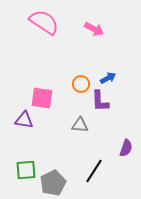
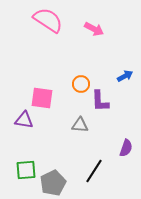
pink semicircle: moved 4 px right, 2 px up
blue arrow: moved 17 px right, 2 px up
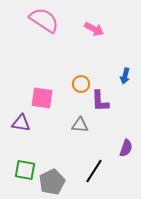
pink semicircle: moved 4 px left
blue arrow: rotated 133 degrees clockwise
purple triangle: moved 3 px left, 3 px down
green square: moved 1 px left; rotated 15 degrees clockwise
gray pentagon: moved 1 px left, 1 px up
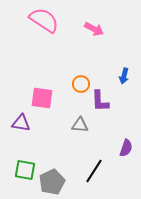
blue arrow: moved 1 px left
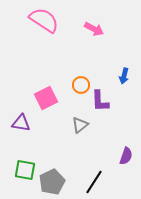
orange circle: moved 1 px down
pink square: moved 4 px right; rotated 35 degrees counterclockwise
gray triangle: rotated 42 degrees counterclockwise
purple semicircle: moved 8 px down
black line: moved 11 px down
